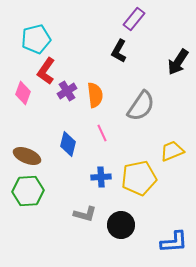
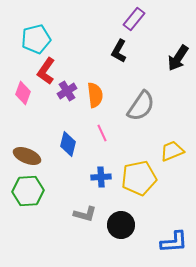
black arrow: moved 4 px up
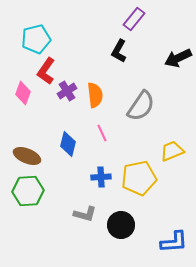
black arrow: rotated 32 degrees clockwise
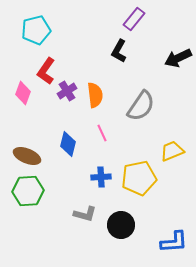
cyan pentagon: moved 9 px up
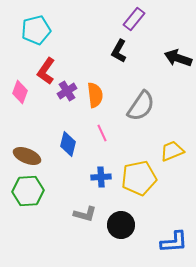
black arrow: rotated 44 degrees clockwise
pink diamond: moved 3 px left, 1 px up
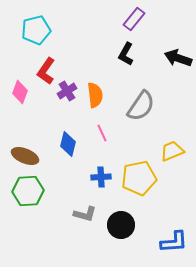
black L-shape: moved 7 px right, 3 px down
brown ellipse: moved 2 px left
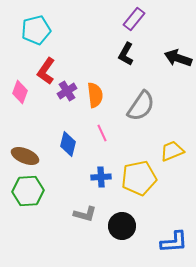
black circle: moved 1 px right, 1 px down
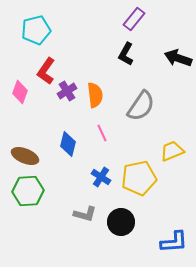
blue cross: rotated 36 degrees clockwise
black circle: moved 1 px left, 4 px up
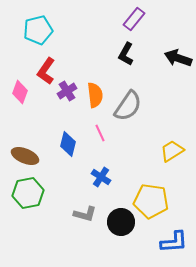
cyan pentagon: moved 2 px right
gray semicircle: moved 13 px left
pink line: moved 2 px left
yellow trapezoid: rotated 10 degrees counterclockwise
yellow pentagon: moved 12 px right, 23 px down; rotated 20 degrees clockwise
green hexagon: moved 2 px down; rotated 8 degrees counterclockwise
